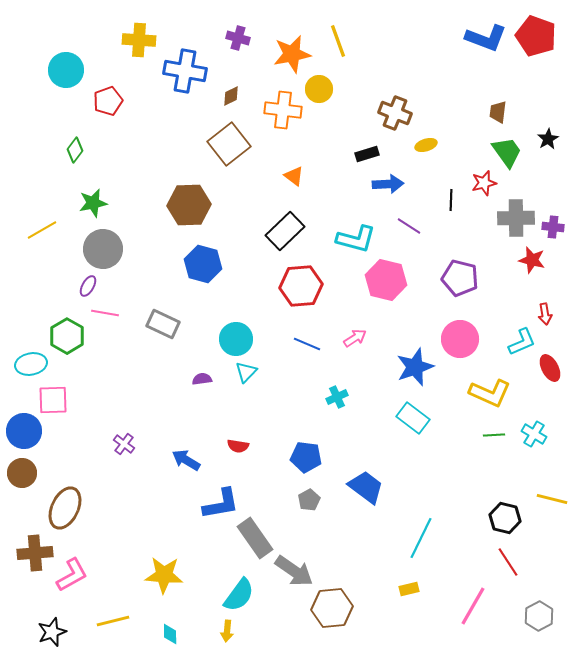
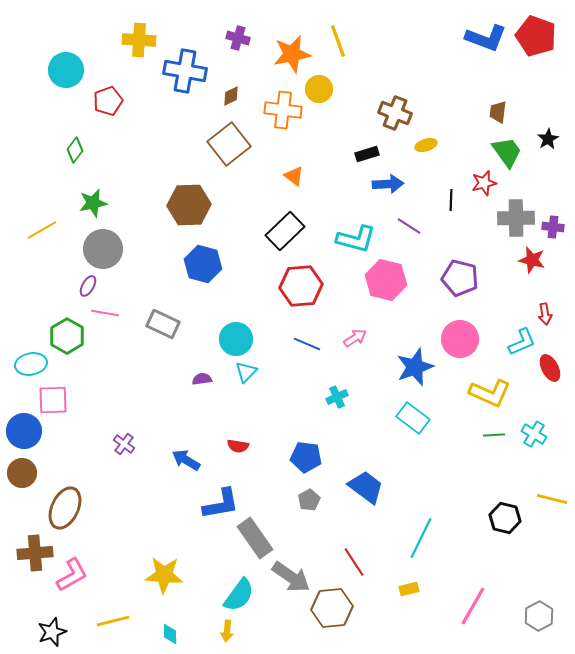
red line at (508, 562): moved 154 px left
gray arrow at (294, 571): moved 3 px left, 6 px down
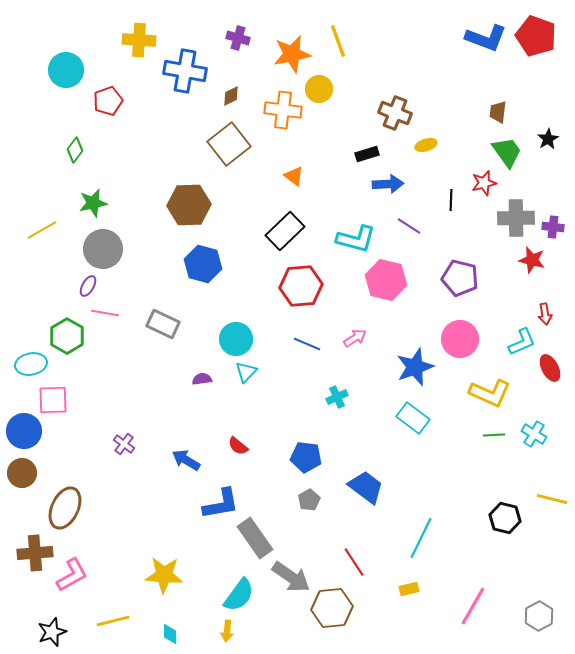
red semicircle at (238, 446): rotated 30 degrees clockwise
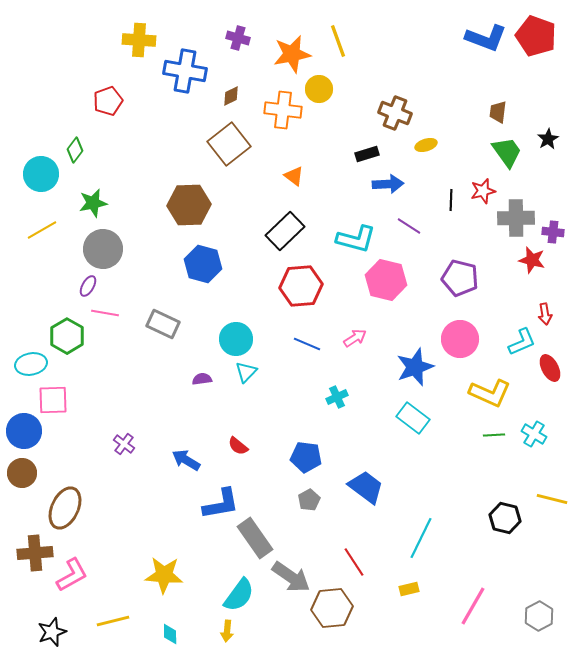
cyan circle at (66, 70): moved 25 px left, 104 px down
red star at (484, 183): moved 1 px left, 8 px down
purple cross at (553, 227): moved 5 px down
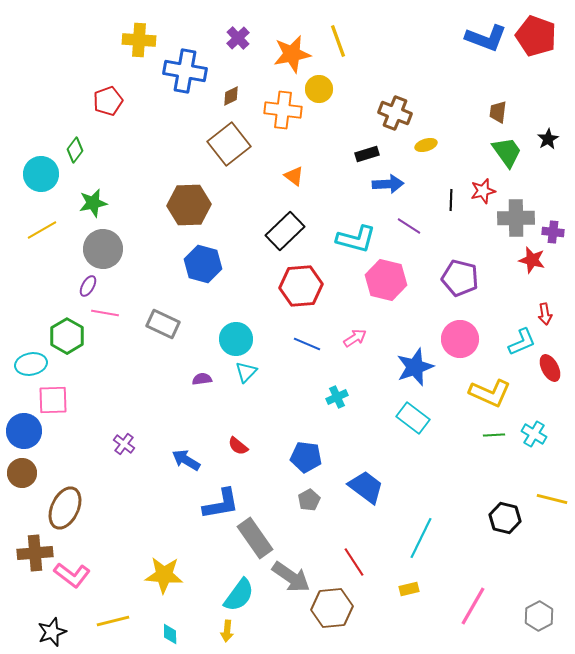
purple cross at (238, 38): rotated 30 degrees clockwise
pink L-shape at (72, 575): rotated 66 degrees clockwise
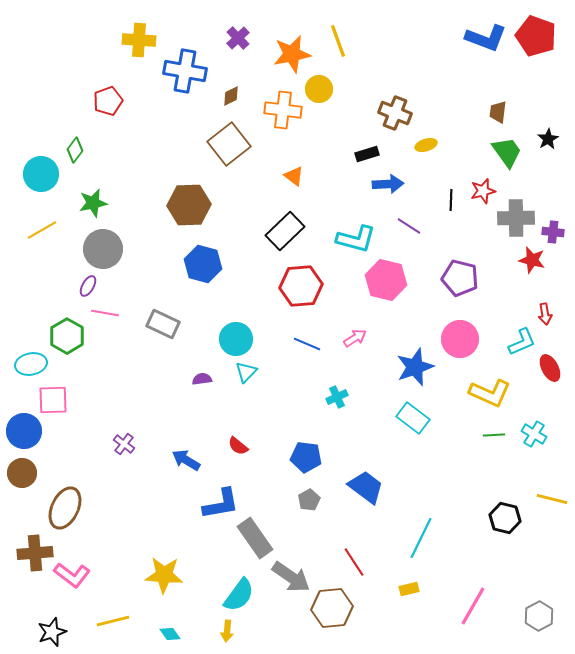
cyan diamond at (170, 634): rotated 35 degrees counterclockwise
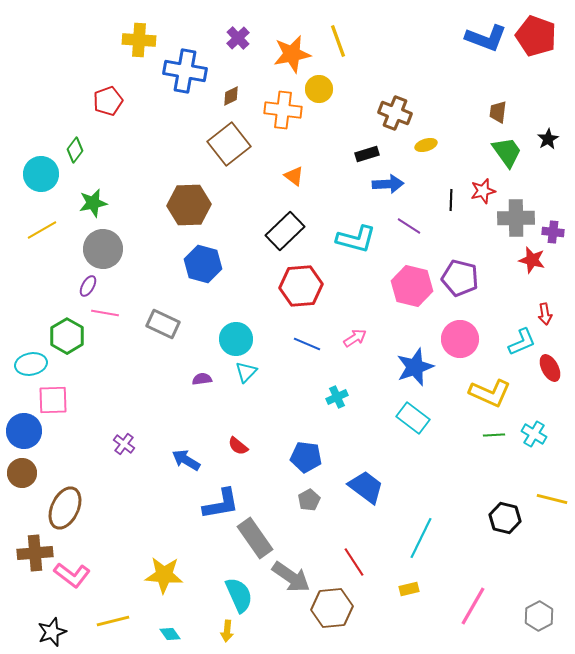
pink hexagon at (386, 280): moved 26 px right, 6 px down
cyan semicircle at (239, 595): rotated 60 degrees counterclockwise
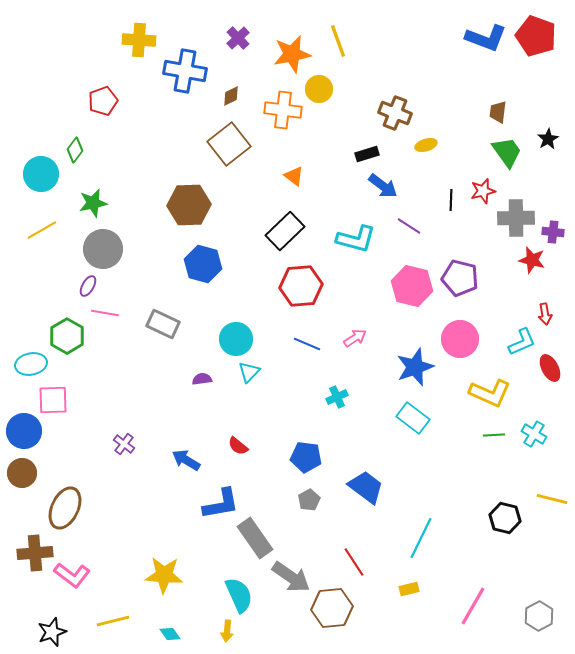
red pentagon at (108, 101): moved 5 px left
blue arrow at (388, 184): moved 5 px left, 2 px down; rotated 40 degrees clockwise
cyan triangle at (246, 372): moved 3 px right
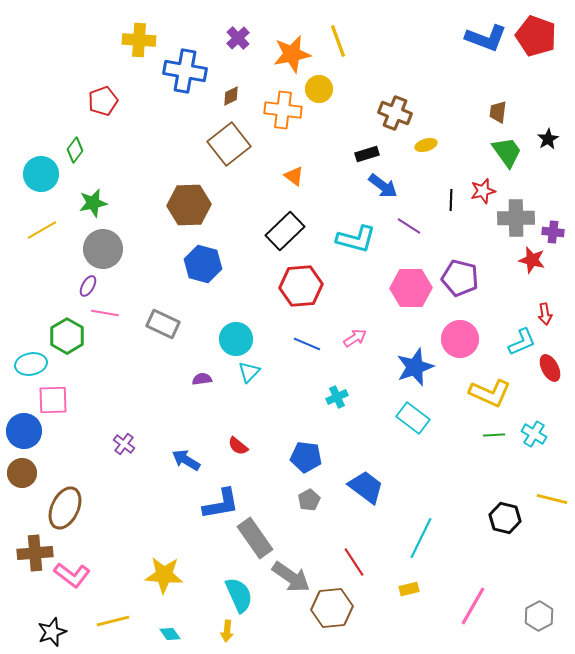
pink hexagon at (412, 286): moved 1 px left, 2 px down; rotated 15 degrees counterclockwise
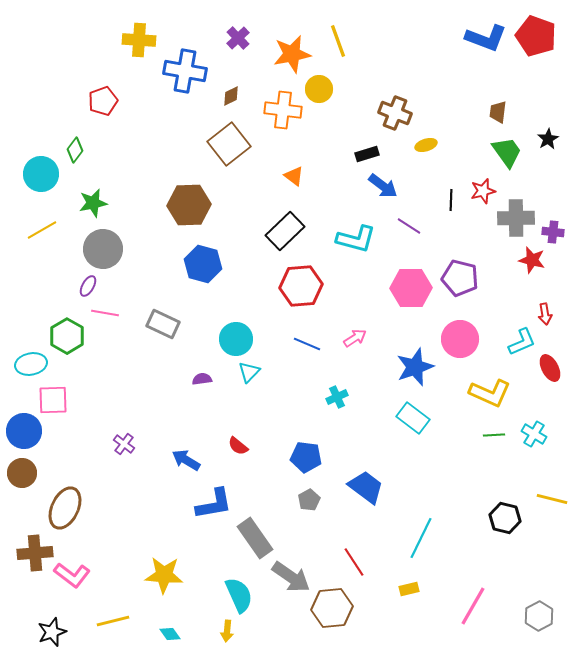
blue L-shape at (221, 504): moved 7 px left
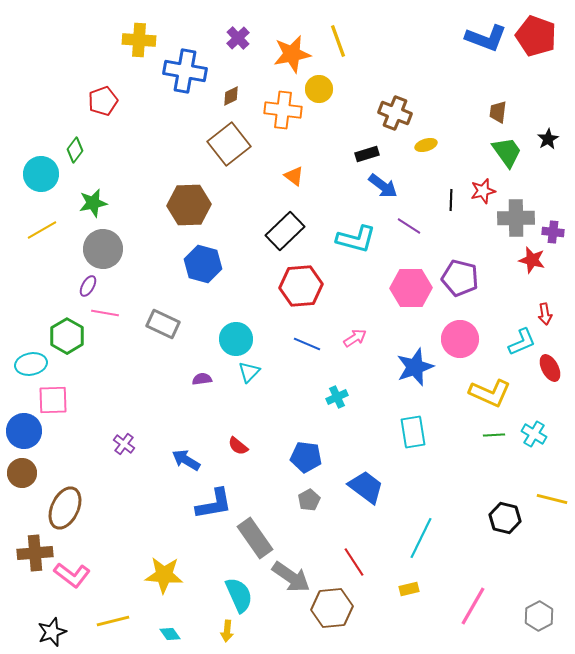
cyan rectangle at (413, 418): moved 14 px down; rotated 44 degrees clockwise
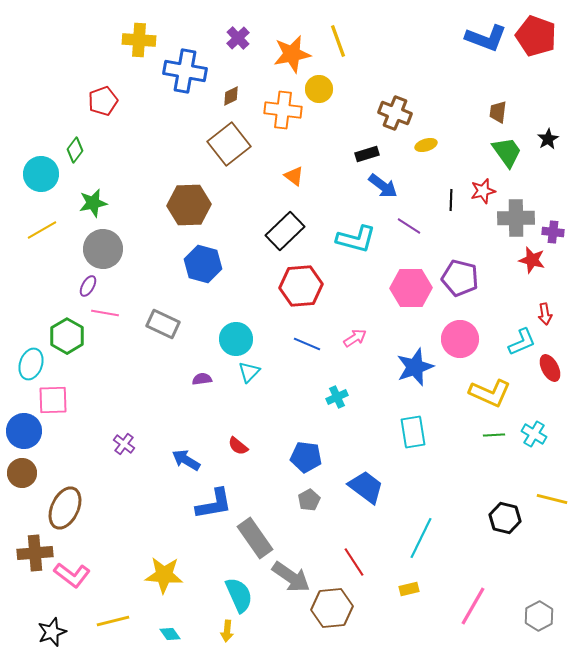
cyan ellipse at (31, 364): rotated 60 degrees counterclockwise
